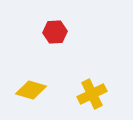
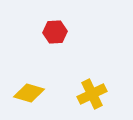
yellow diamond: moved 2 px left, 3 px down
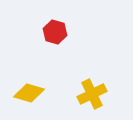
red hexagon: rotated 20 degrees clockwise
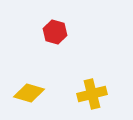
yellow cross: rotated 12 degrees clockwise
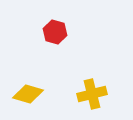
yellow diamond: moved 1 px left, 1 px down
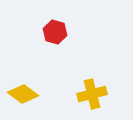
yellow diamond: moved 5 px left; rotated 20 degrees clockwise
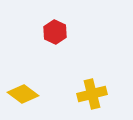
red hexagon: rotated 10 degrees clockwise
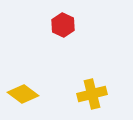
red hexagon: moved 8 px right, 7 px up
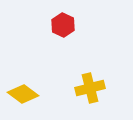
yellow cross: moved 2 px left, 6 px up
